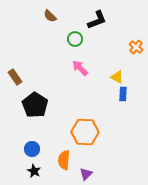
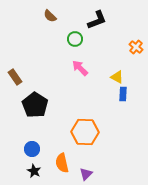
orange semicircle: moved 2 px left, 3 px down; rotated 18 degrees counterclockwise
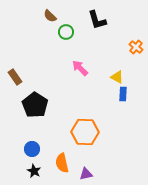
black L-shape: rotated 95 degrees clockwise
green circle: moved 9 px left, 7 px up
purple triangle: rotated 32 degrees clockwise
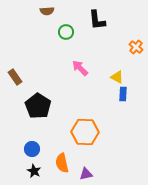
brown semicircle: moved 3 px left, 5 px up; rotated 48 degrees counterclockwise
black L-shape: rotated 10 degrees clockwise
black pentagon: moved 3 px right, 1 px down
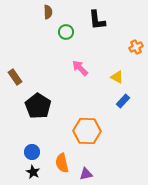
brown semicircle: moved 1 px right, 1 px down; rotated 88 degrees counterclockwise
orange cross: rotated 24 degrees clockwise
blue rectangle: moved 7 px down; rotated 40 degrees clockwise
orange hexagon: moved 2 px right, 1 px up
blue circle: moved 3 px down
black star: moved 1 px left, 1 px down
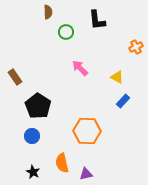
blue circle: moved 16 px up
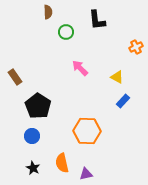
black star: moved 4 px up
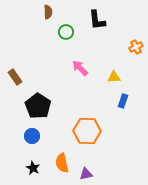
yellow triangle: moved 3 px left; rotated 32 degrees counterclockwise
blue rectangle: rotated 24 degrees counterclockwise
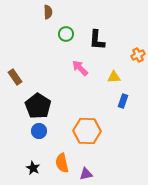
black L-shape: moved 20 px down; rotated 10 degrees clockwise
green circle: moved 2 px down
orange cross: moved 2 px right, 8 px down
blue circle: moved 7 px right, 5 px up
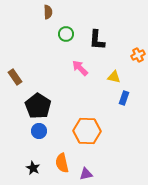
yellow triangle: rotated 16 degrees clockwise
blue rectangle: moved 1 px right, 3 px up
